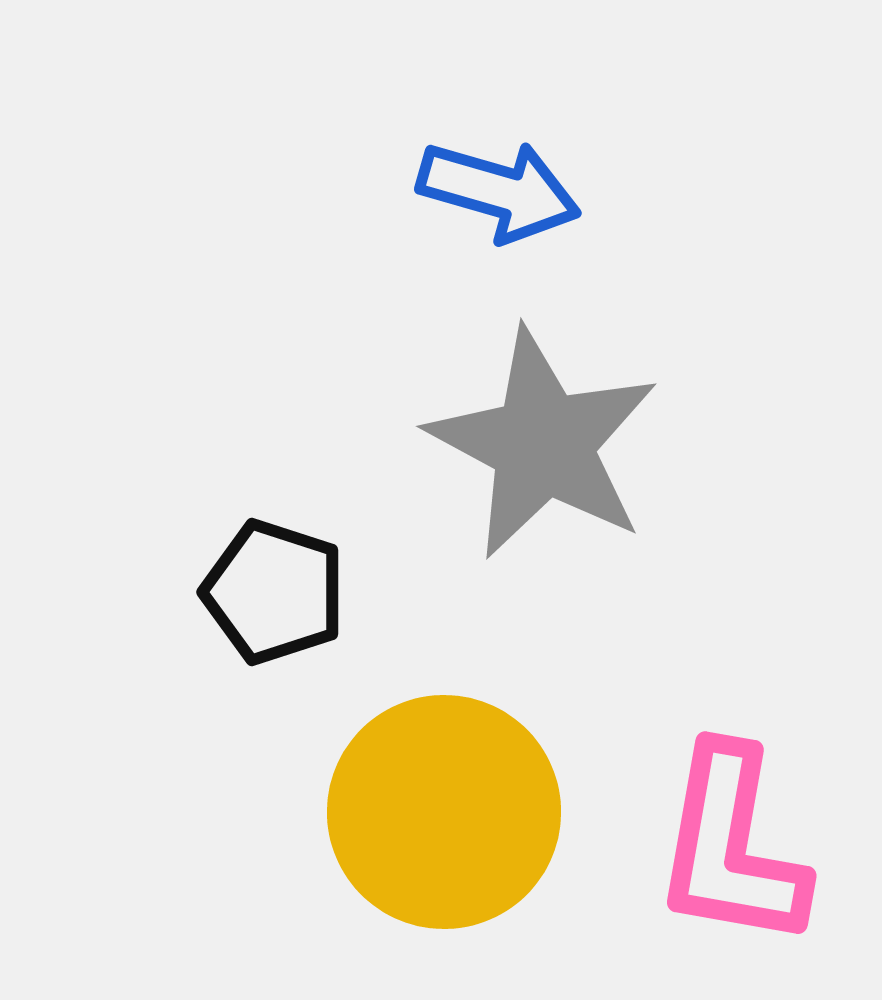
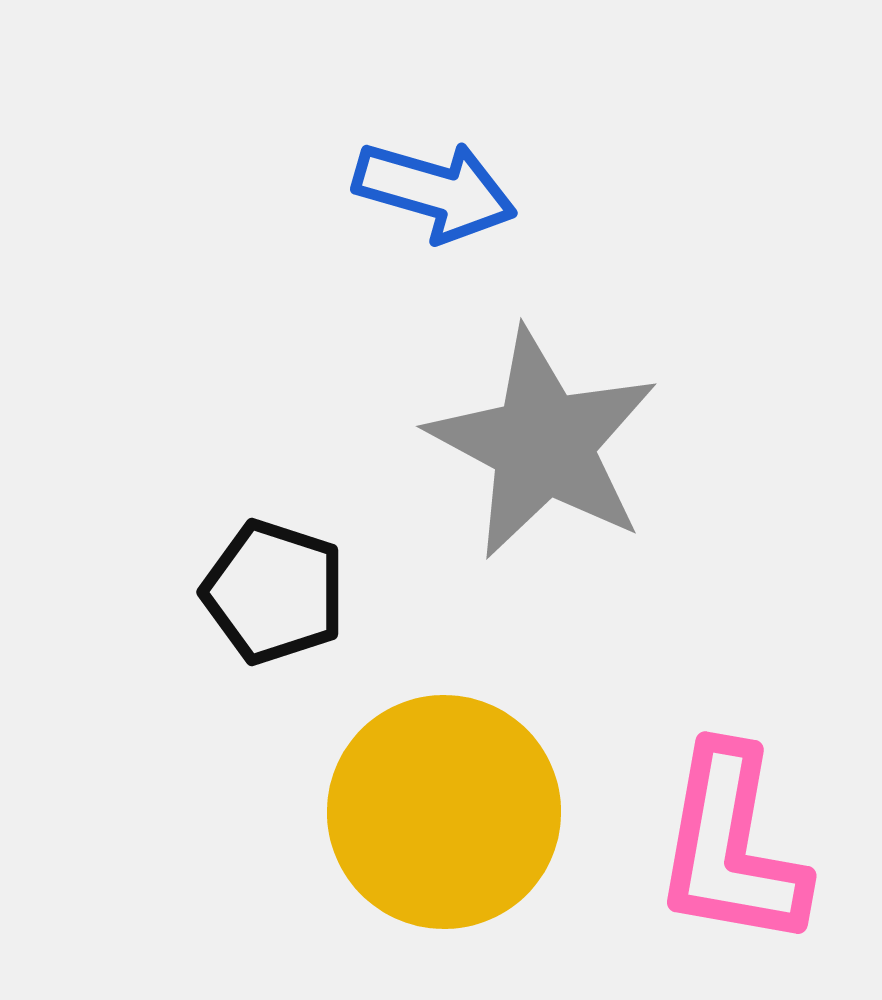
blue arrow: moved 64 px left
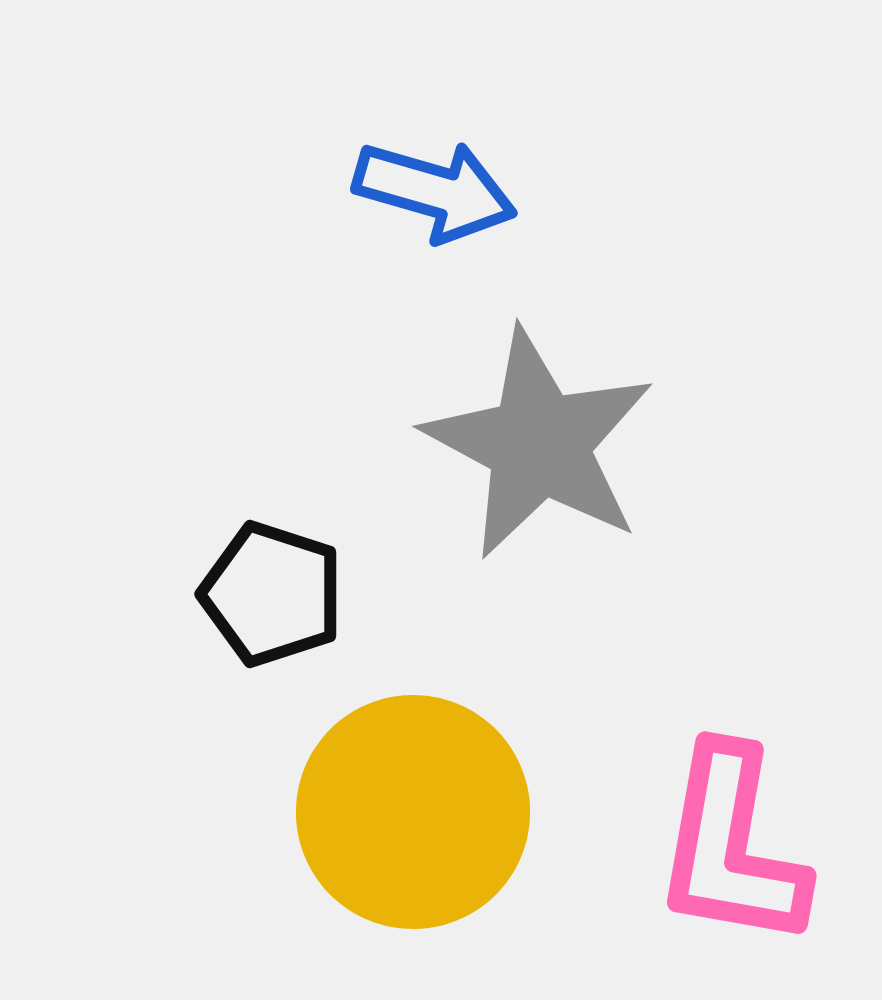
gray star: moved 4 px left
black pentagon: moved 2 px left, 2 px down
yellow circle: moved 31 px left
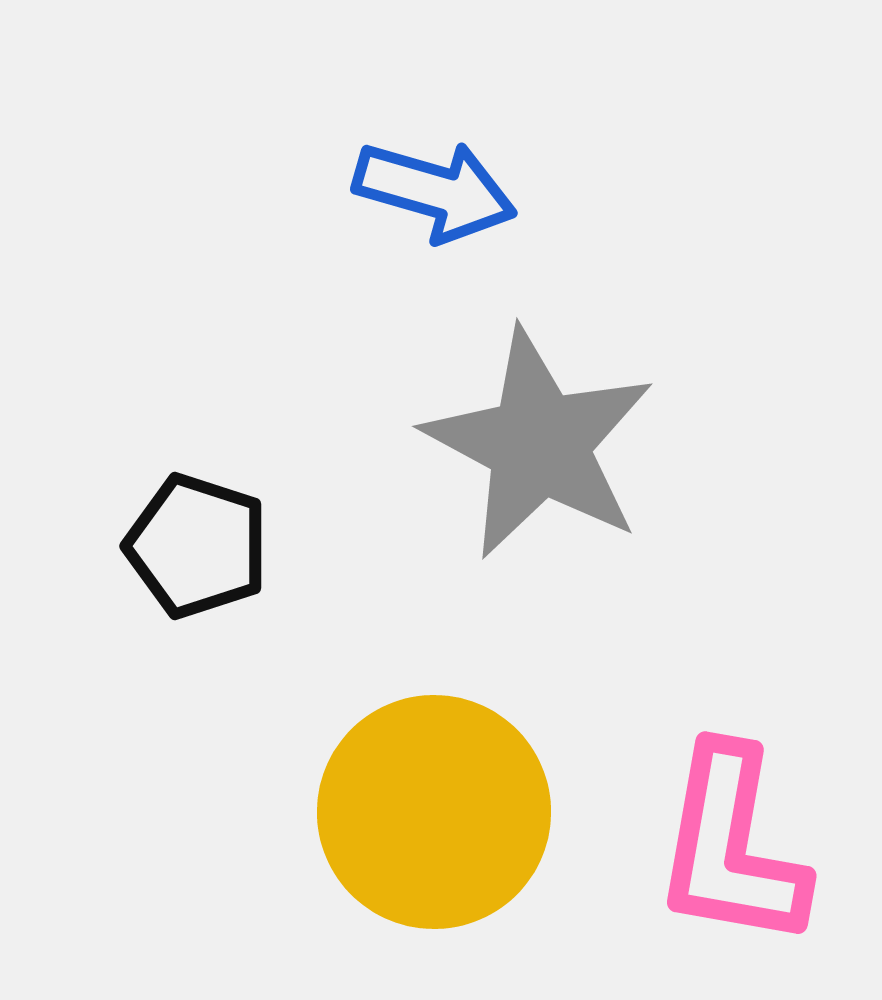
black pentagon: moved 75 px left, 48 px up
yellow circle: moved 21 px right
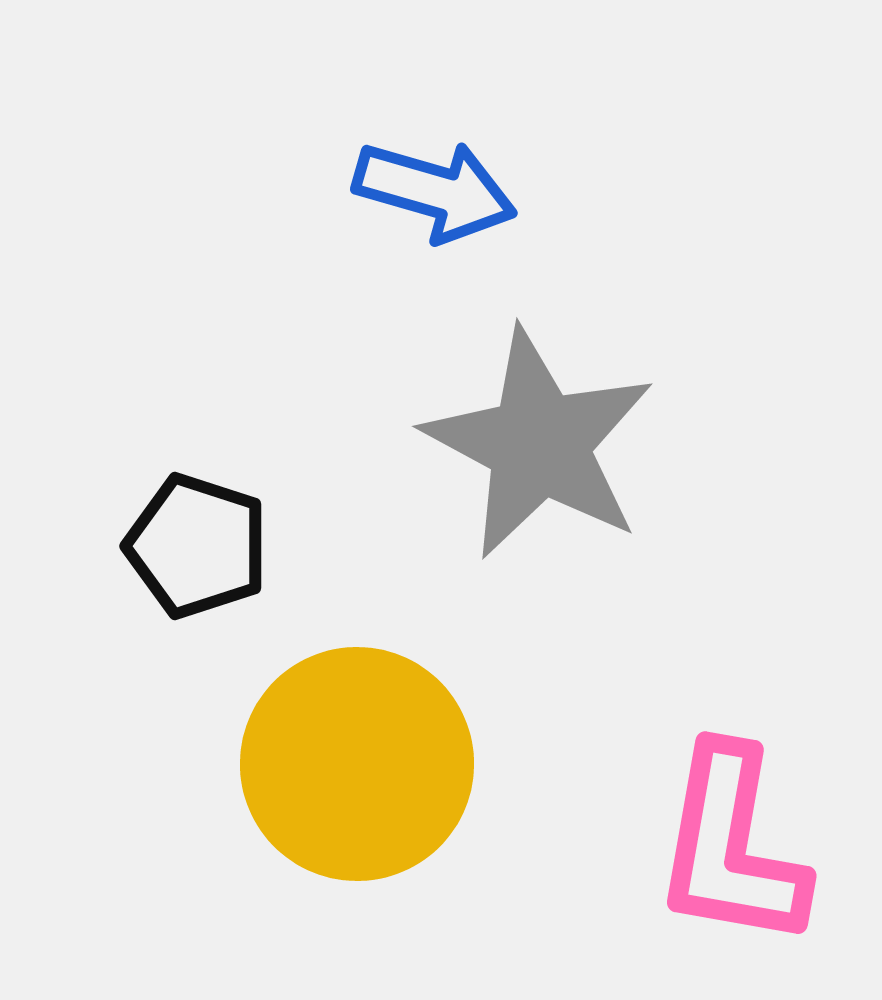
yellow circle: moved 77 px left, 48 px up
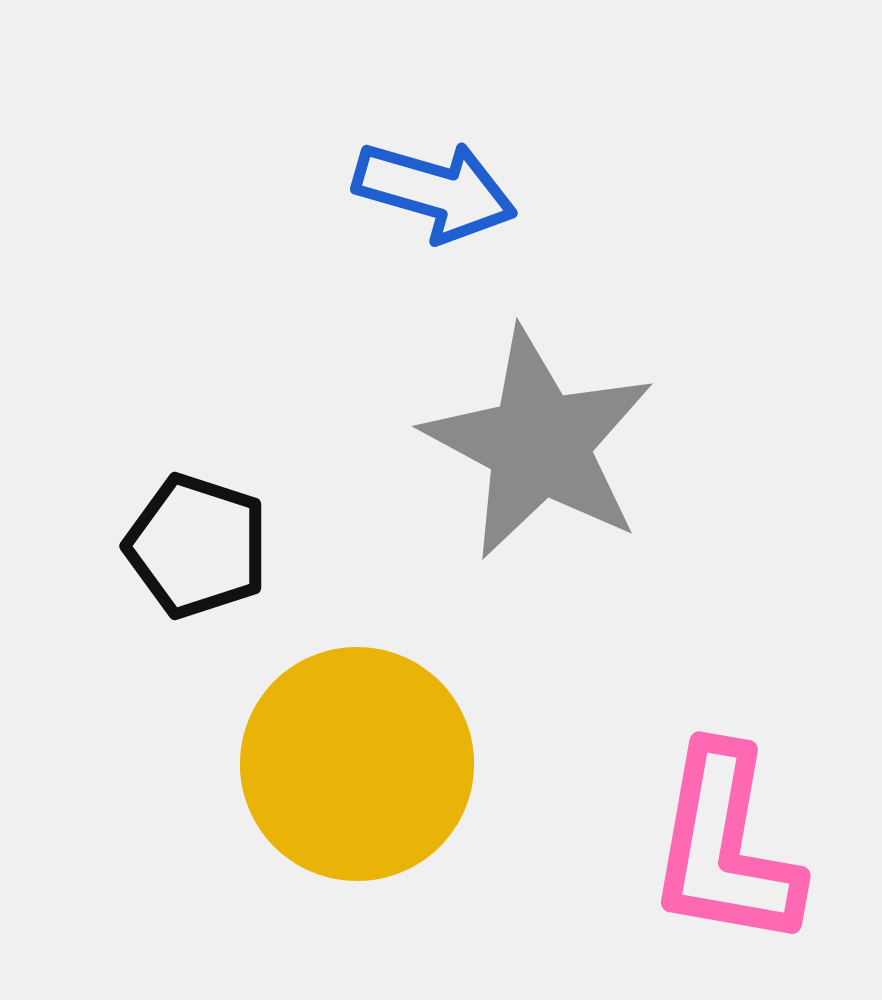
pink L-shape: moved 6 px left
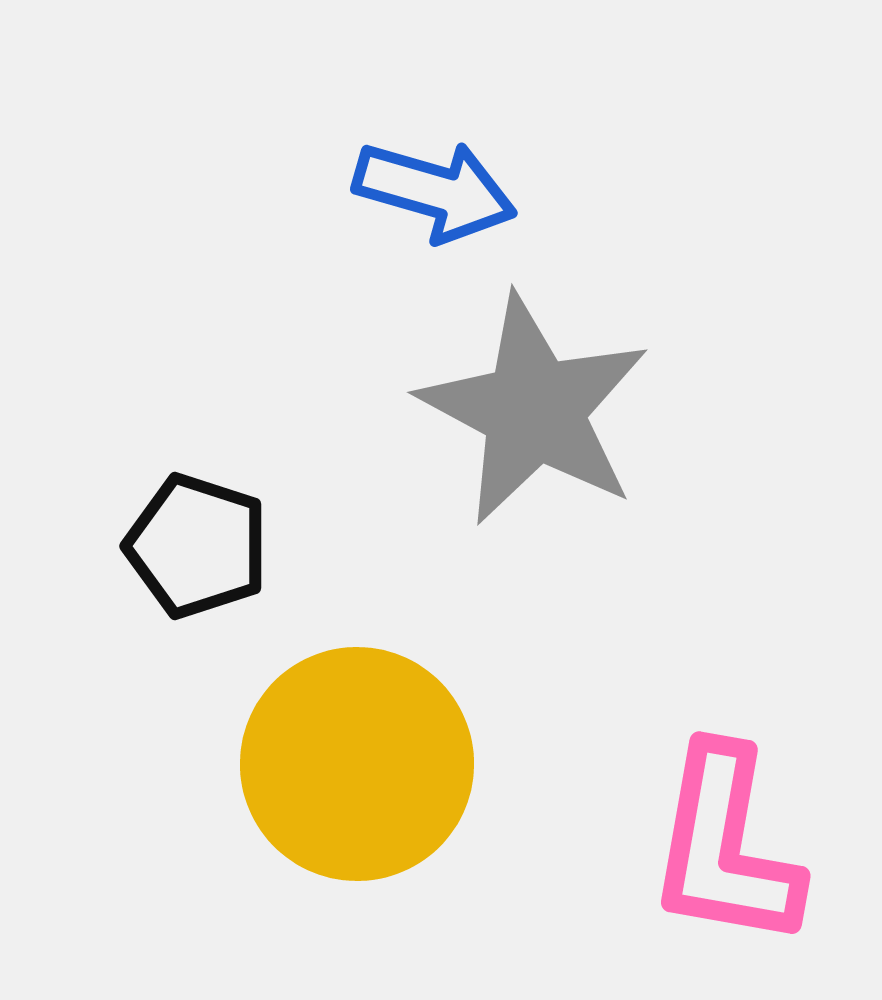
gray star: moved 5 px left, 34 px up
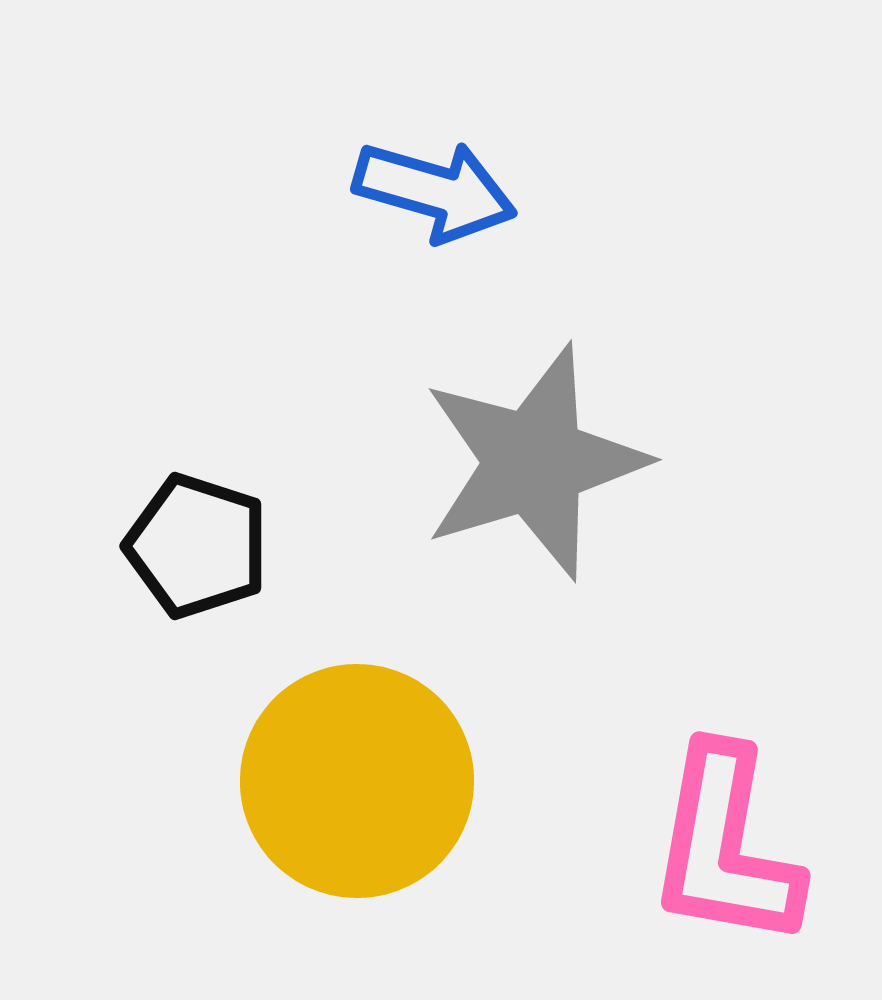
gray star: moved 52 px down; rotated 27 degrees clockwise
yellow circle: moved 17 px down
